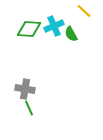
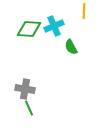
yellow line: rotated 49 degrees clockwise
green semicircle: moved 13 px down
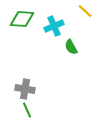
yellow line: moved 1 px right; rotated 49 degrees counterclockwise
green diamond: moved 7 px left, 10 px up
green line: moved 2 px left, 2 px down
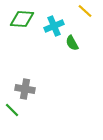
green semicircle: moved 1 px right, 4 px up
green line: moved 15 px left; rotated 21 degrees counterclockwise
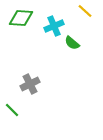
green diamond: moved 1 px left, 1 px up
green semicircle: rotated 21 degrees counterclockwise
gray cross: moved 5 px right, 5 px up; rotated 36 degrees counterclockwise
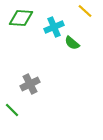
cyan cross: moved 1 px down
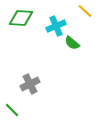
cyan cross: moved 2 px right, 1 px up
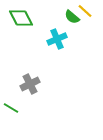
green diamond: rotated 60 degrees clockwise
cyan cross: moved 1 px right, 13 px down
green semicircle: moved 26 px up
green line: moved 1 px left, 2 px up; rotated 14 degrees counterclockwise
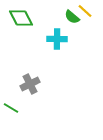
cyan cross: rotated 24 degrees clockwise
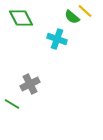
cyan cross: rotated 18 degrees clockwise
green line: moved 1 px right, 4 px up
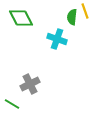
yellow line: rotated 28 degrees clockwise
green semicircle: rotated 56 degrees clockwise
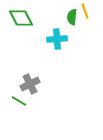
cyan cross: rotated 24 degrees counterclockwise
green line: moved 7 px right, 3 px up
